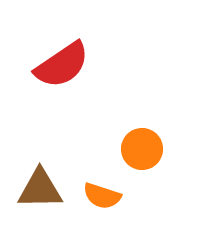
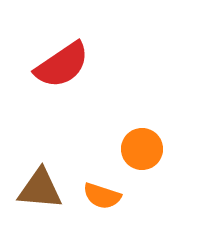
brown triangle: rotated 6 degrees clockwise
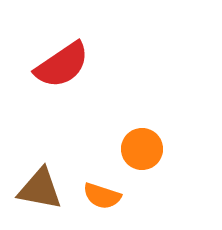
brown triangle: rotated 6 degrees clockwise
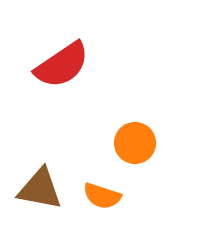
orange circle: moved 7 px left, 6 px up
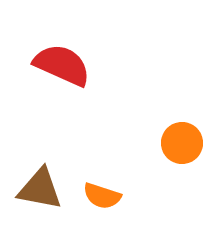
red semicircle: rotated 122 degrees counterclockwise
orange circle: moved 47 px right
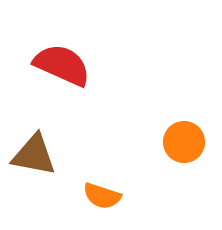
orange circle: moved 2 px right, 1 px up
brown triangle: moved 6 px left, 34 px up
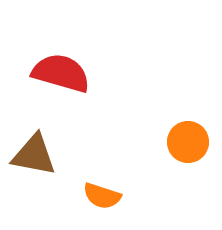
red semicircle: moved 1 px left, 8 px down; rotated 8 degrees counterclockwise
orange circle: moved 4 px right
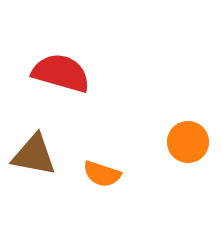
orange semicircle: moved 22 px up
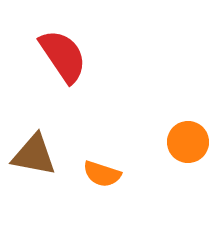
red semicircle: moved 2 px right, 17 px up; rotated 40 degrees clockwise
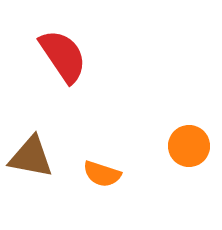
orange circle: moved 1 px right, 4 px down
brown triangle: moved 3 px left, 2 px down
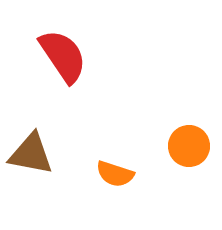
brown triangle: moved 3 px up
orange semicircle: moved 13 px right
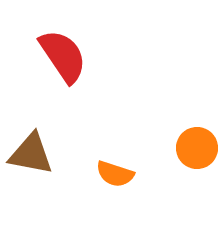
orange circle: moved 8 px right, 2 px down
